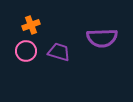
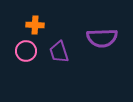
orange cross: moved 4 px right; rotated 24 degrees clockwise
purple trapezoid: rotated 125 degrees counterclockwise
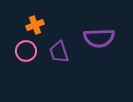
orange cross: rotated 24 degrees counterclockwise
purple semicircle: moved 3 px left
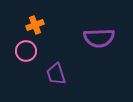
purple trapezoid: moved 3 px left, 22 px down
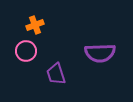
purple semicircle: moved 1 px right, 15 px down
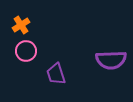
orange cross: moved 14 px left; rotated 12 degrees counterclockwise
purple semicircle: moved 11 px right, 7 px down
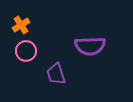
purple semicircle: moved 21 px left, 14 px up
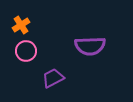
purple trapezoid: moved 3 px left, 4 px down; rotated 80 degrees clockwise
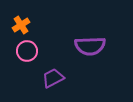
pink circle: moved 1 px right
